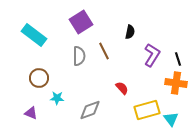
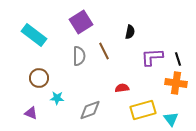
purple L-shape: moved 2 px down; rotated 125 degrees counterclockwise
red semicircle: rotated 56 degrees counterclockwise
yellow rectangle: moved 4 px left
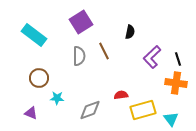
purple L-shape: rotated 40 degrees counterclockwise
red semicircle: moved 1 px left, 7 px down
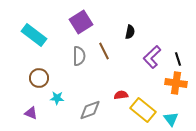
yellow rectangle: rotated 55 degrees clockwise
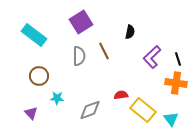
brown circle: moved 2 px up
purple triangle: rotated 24 degrees clockwise
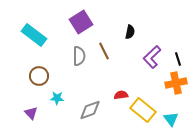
orange cross: rotated 20 degrees counterclockwise
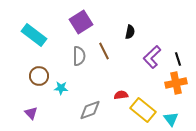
cyan star: moved 4 px right, 10 px up
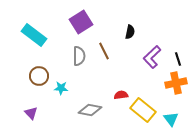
gray diamond: rotated 30 degrees clockwise
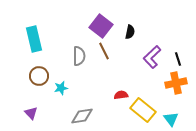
purple square: moved 20 px right, 4 px down; rotated 20 degrees counterclockwise
cyan rectangle: moved 4 px down; rotated 40 degrees clockwise
cyan star: rotated 16 degrees counterclockwise
gray diamond: moved 8 px left, 6 px down; rotated 20 degrees counterclockwise
